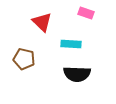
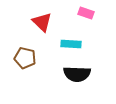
brown pentagon: moved 1 px right, 1 px up
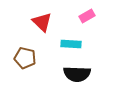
pink rectangle: moved 1 px right, 3 px down; rotated 49 degrees counterclockwise
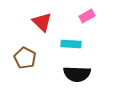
brown pentagon: rotated 15 degrees clockwise
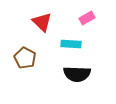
pink rectangle: moved 2 px down
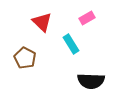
cyan rectangle: rotated 54 degrees clockwise
black semicircle: moved 14 px right, 7 px down
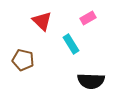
pink rectangle: moved 1 px right
red triangle: moved 1 px up
brown pentagon: moved 2 px left, 2 px down; rotated 15 degrees counterclockwise
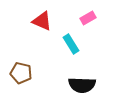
red triangle: rotated 20 degrees counterclockwise
brown pentagon: moved 2 px left, 13 px down
black semicircle: moved 9 px left, 4 px down
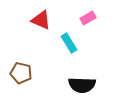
red triangle: moved 1 px left, 1 px up
cyan rectangle: moved 2 px left, 1 px up
